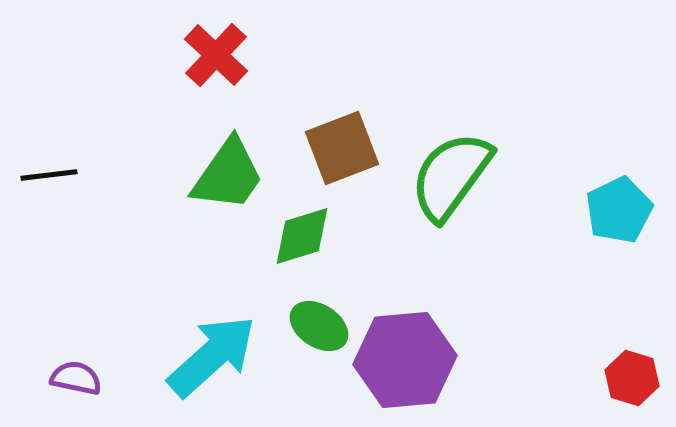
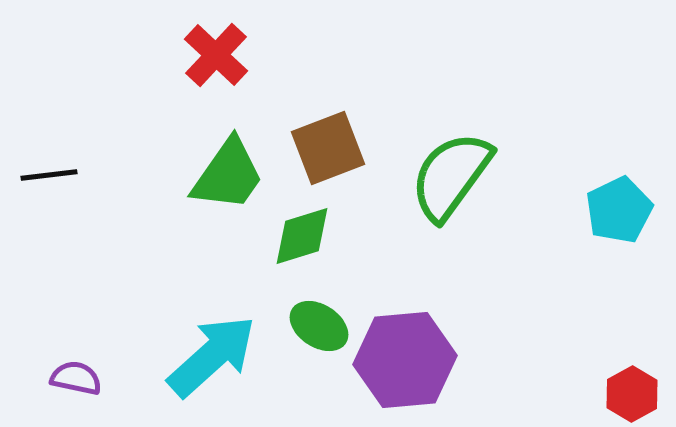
brown square: moved 14 px left
red hexagon: moved 16 px down; rotated 14 degrees clockwise
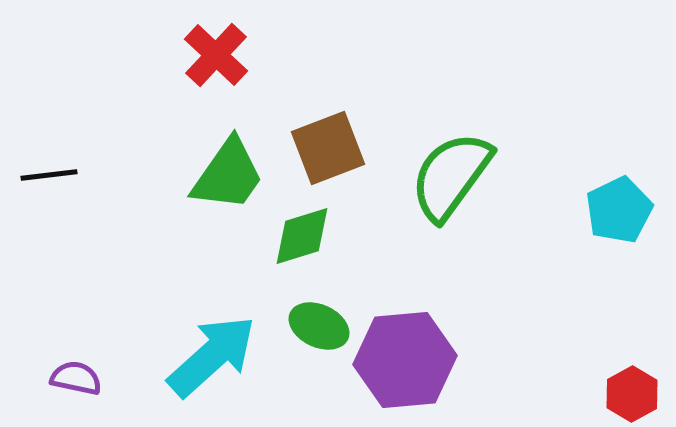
green ellipse: rotated 8 degrees counterclockwise
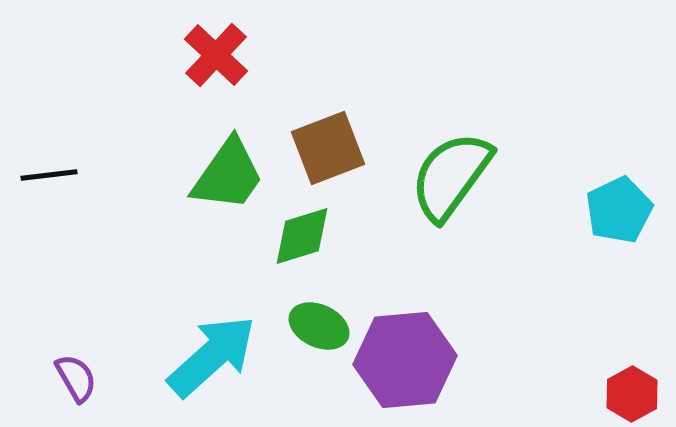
purple semicircle: rotated 48 degrees clockwise
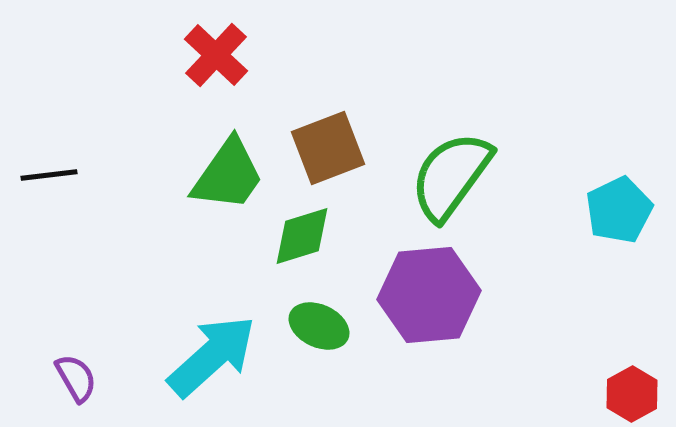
purple hexagon: moved 24 px right, 65 px up
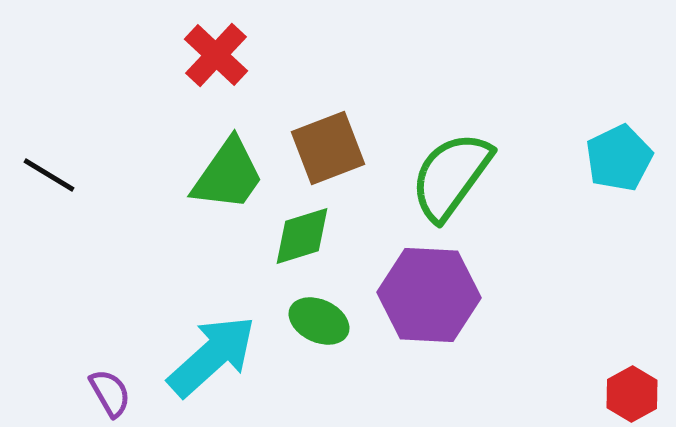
black line: rotated 38 degrees clockwise
cyan pentagon: moved 52 px up
purple hexagon: rotated 8 degrees clockwise
green ellipse: moved 5 px up
purple semicircle: moved 34 px right, 15 px down
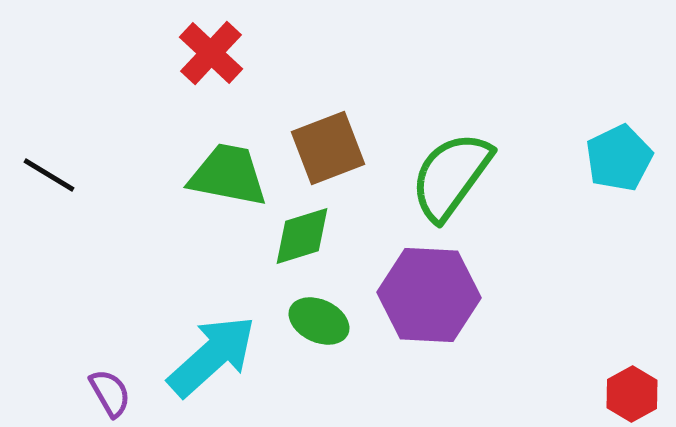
red cross: moved 5 px left, 2 px up
green trapezoid: rotated 114 degrees counterclockwise
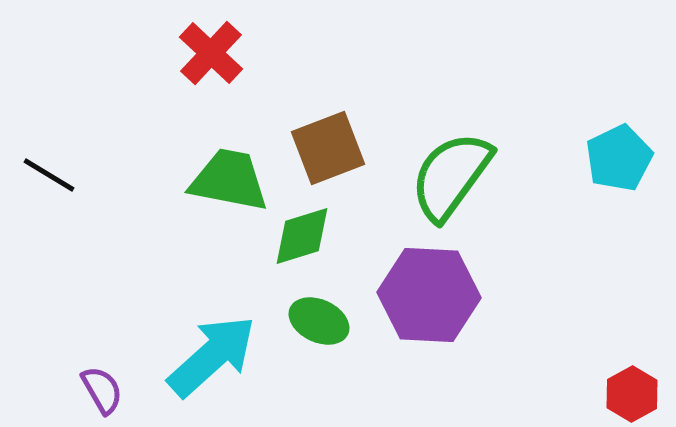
green trapezoid: moved 1 px right, 5 px down
purple semicircle: moved 8 px left, 3 px up
